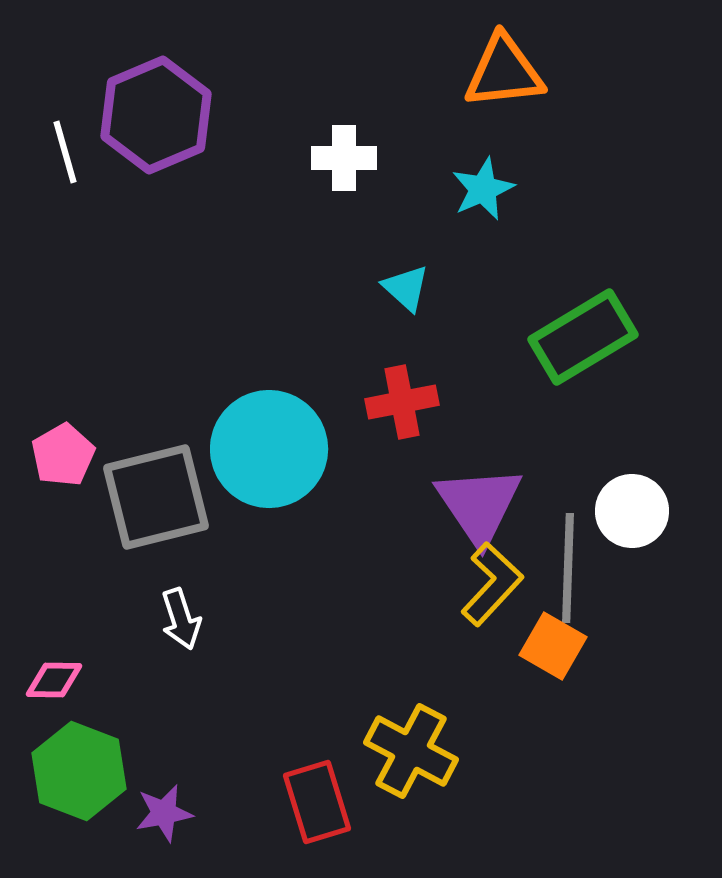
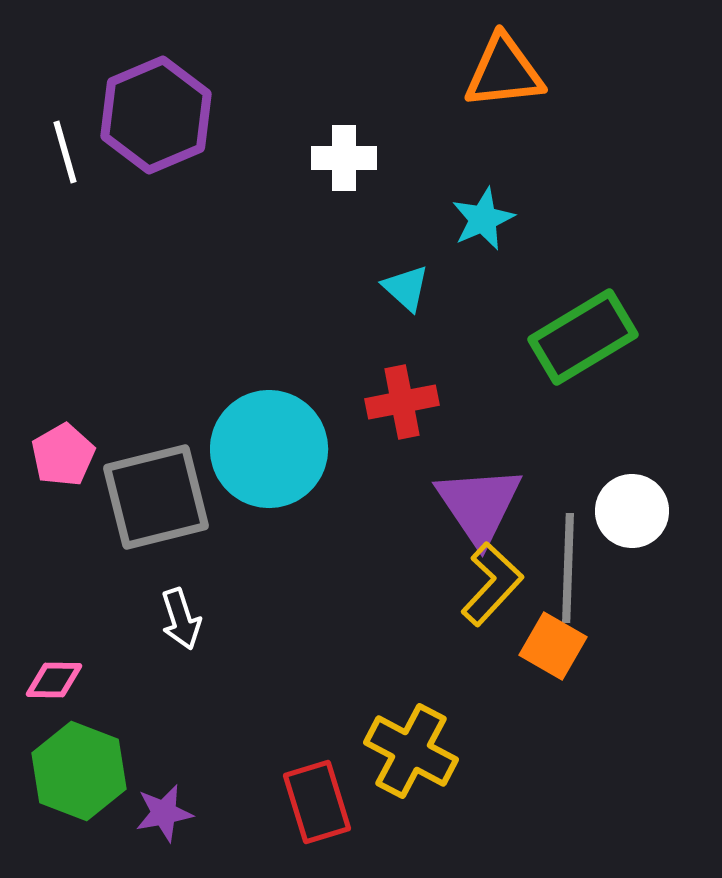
cyan star: moved 30 px down
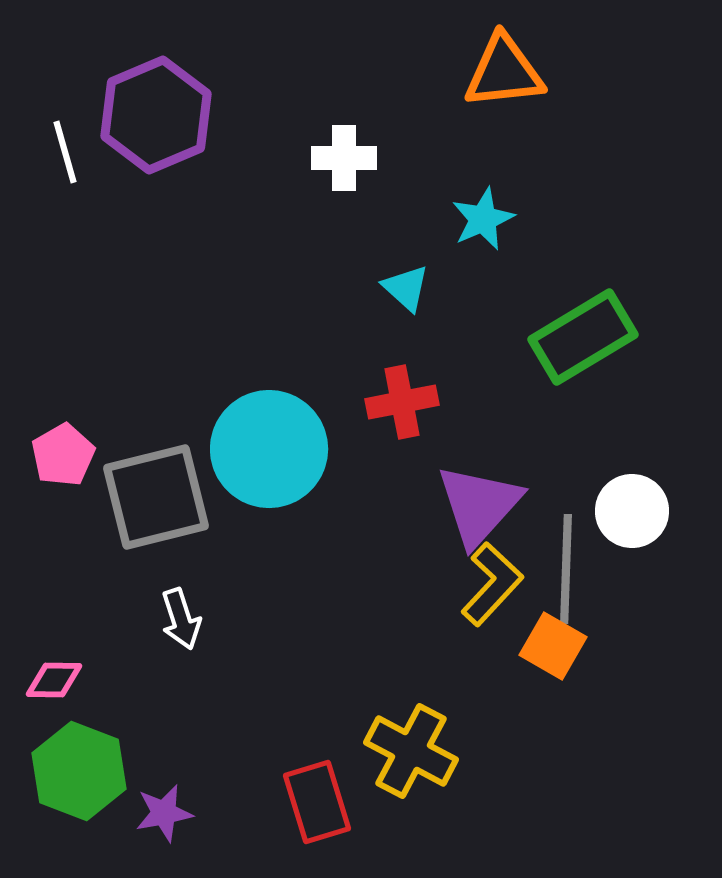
purple triangle: rotated 16 degrees clockwise
gray line: moved 2 px left, 1 px down
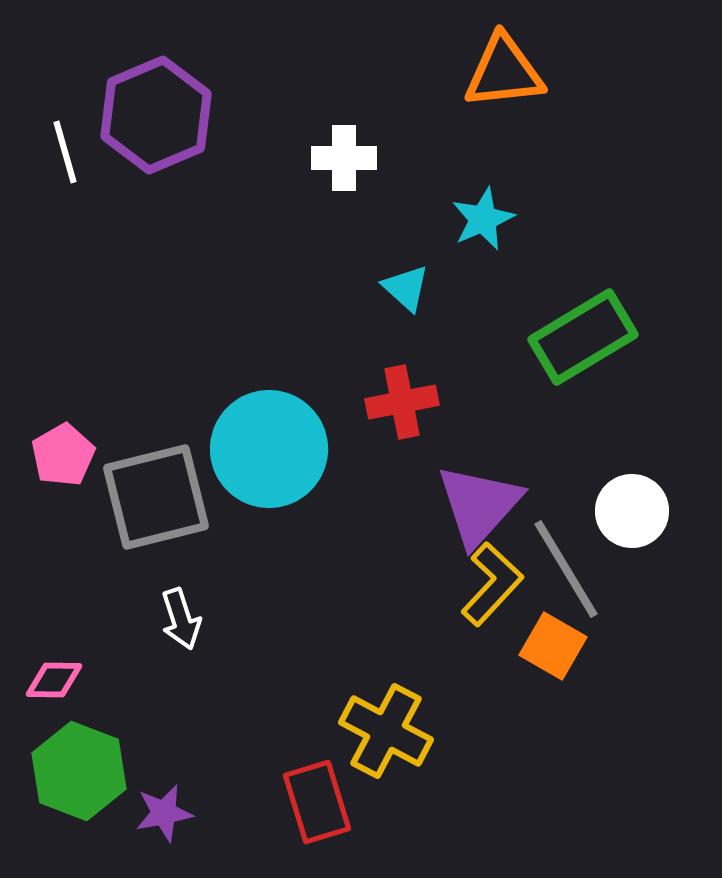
gray line: rotated 33 degrees counterclockwise
yellow cross: moved 25 px left, 20 px up
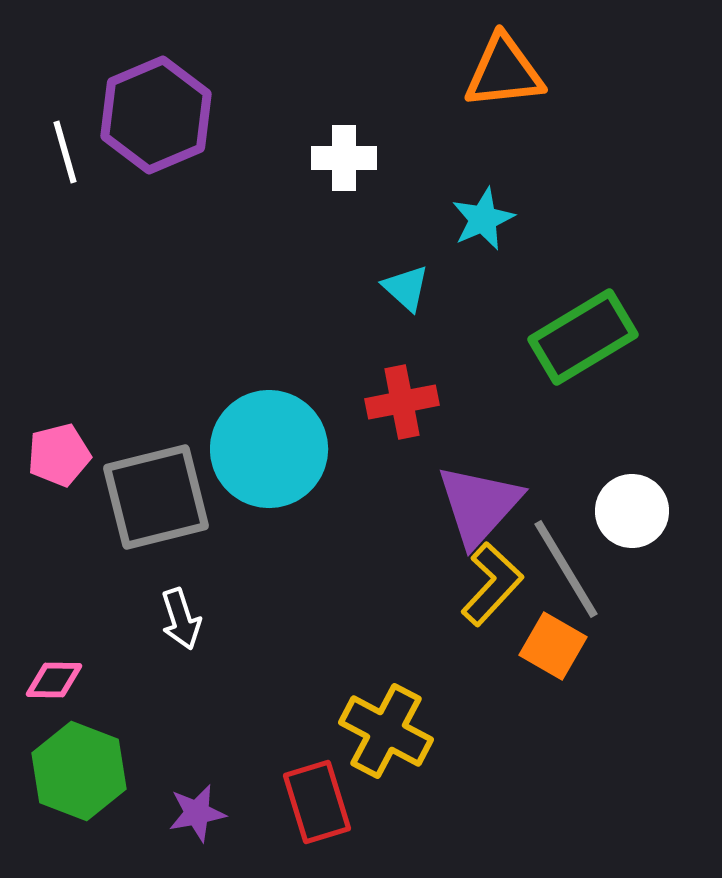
pink pentagon: moved 4 px left; rotated 16 degrees clockwise
purple star: moved 33 px right
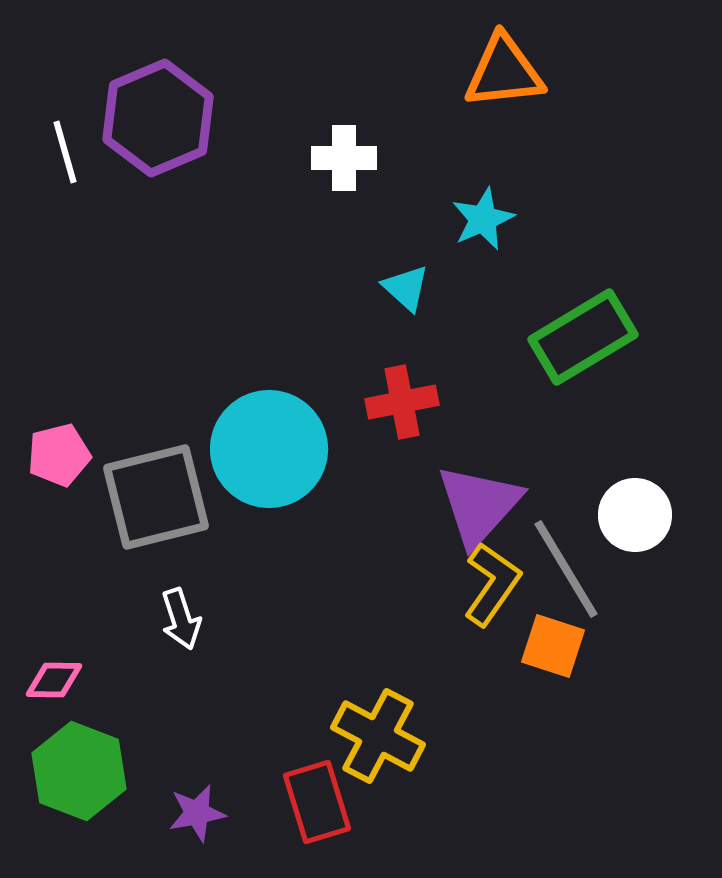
purple hexagon: moved 2 px right, 3 px down
white circle: moved 3 px right, 4 px down
yellow L-shape: rotated 8 degrees counterclockwise
orange square: rotated 12 degrees counterclockwise
yellow cross: moved 8 px left, 5 px down
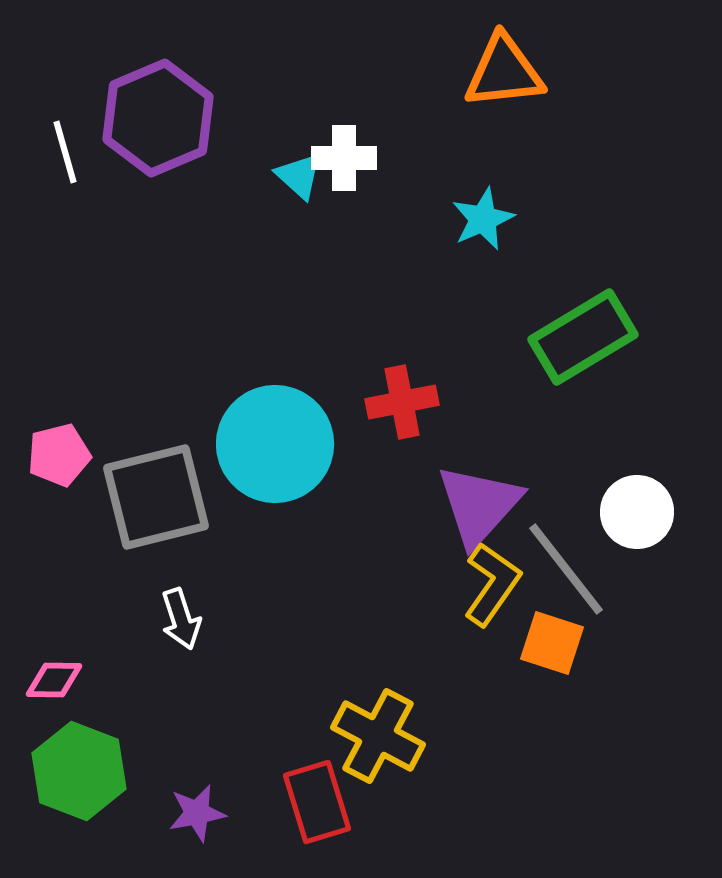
cyan triangle: moved 107 px left, 112 px up
cyan circle: moved 6 px right, 5 px up
white circle: moved 2 px right, 3 px up
gray line: rotated 7 degrees counterclockwise
orange square: moved 1 px left, 3 px up
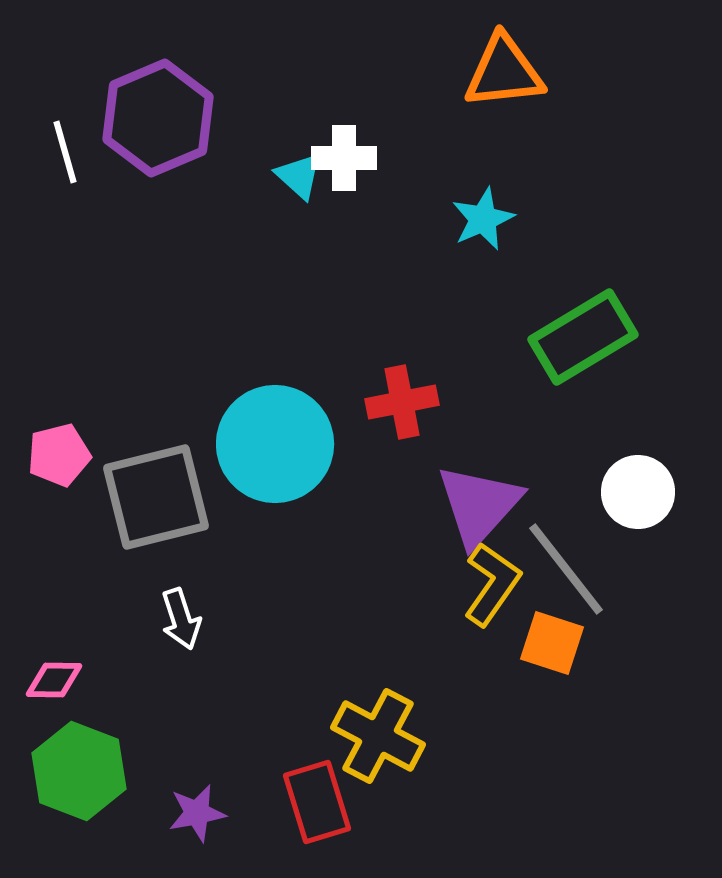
white circle: moved 1 px right, 20 px up
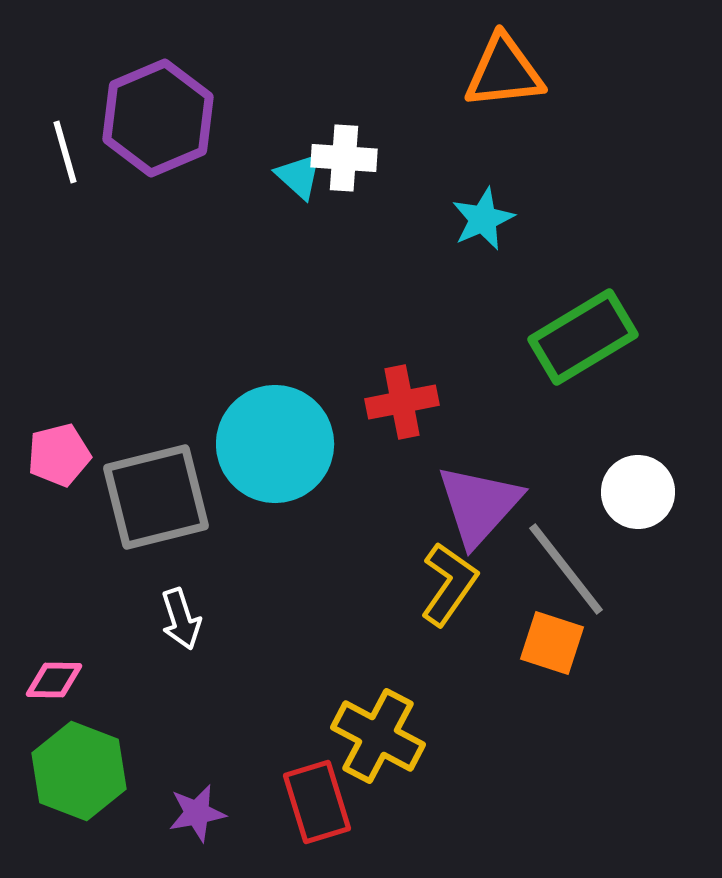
white cross: rotated 4 degrees clockwise
yellow L-shape: moved 43 px left
